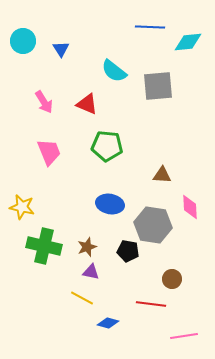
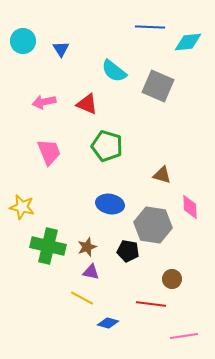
gray square: rotated 28 degrees clockwise
pink arrow: rotated 110 degrees clockwise
green pentagon: rotated 12 degrees clockwise
brown triangle: rotated 12 degrees clockwise
green cross: moved 4 px right
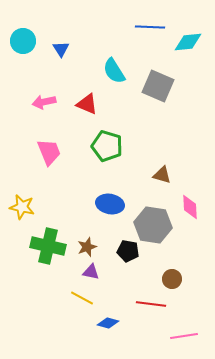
cyan semicircle: rotated 20 degrees clockwise
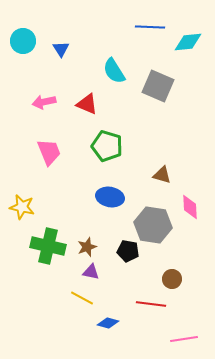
blue ellipse: moved 7 px up
pink line: moved 3 px down
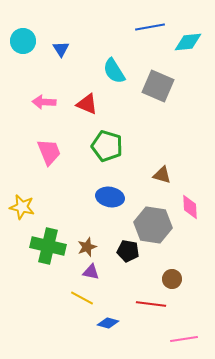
blue line: rotated 12 degrees counterclockwise
pink arrow: rotated 15 degrees clockwise
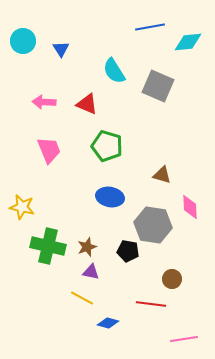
pink trapezoid: moved 2 px up
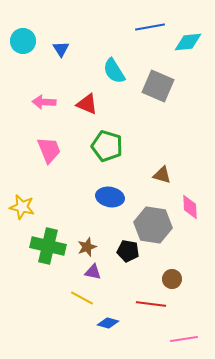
purple triangle: moved 2 px right
